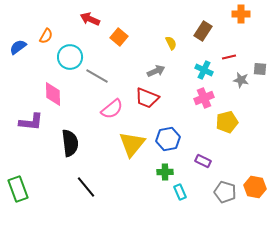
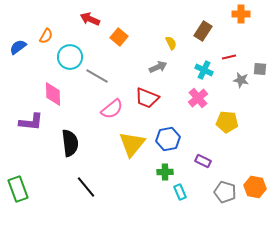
gray arrow: moved 2 px right, 4 px up
pink cross: moved 6 px left; rotated 18 degrees counterclockwise
yellow pentagon: rotated 20 degrees clockwise
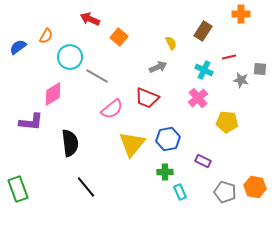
pink diamond: rotated 60 degrees clockwise
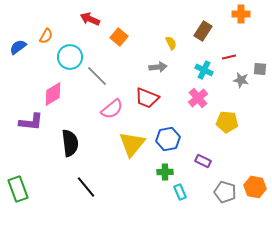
gray arrow: rotated 18 degrees clockwise
gray line: rotated 15 degrees clockwise
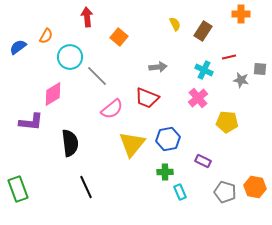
red arrow: moved 3 px left, 2 px up; rotated 60 degrees clockwise
yellow semicircle: moved 4 px right, 19 px up
black line: rotated 15 degrees clockwise
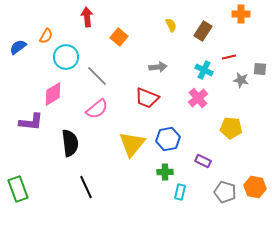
yellow semicircle: moved 4 px left, 1 px down
cyan circle: moved 4 px left
pink semicircle: moved 15 px left
yellow pentagon: moved 4 px right, 6 px down
cyan rectangle: rotated 35 degrees clockwise
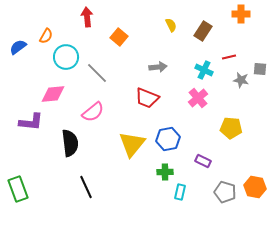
gray line: moved 3 px up
pink diamond: rotated 25 degrees clockwise
pink semicircle: moved 4 px left, 3 px down
